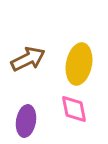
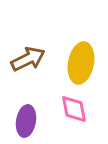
yellow ellipse: moved 2 px right, 1 px up
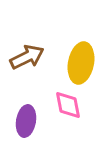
brown arrow: moved 1 px left, 2 px up
pink diamond: moved 6 px left, 4 px up
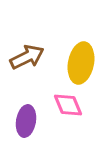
pink diamond: rotated 12 degrees counterclockwise
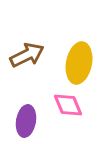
brown arrow: moved 2 px up
yellow ellipse: moved 2 px left
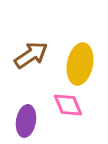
brown arrow: moved 4 px right; rotated 8 degrees counterclockwise
yellow ellipse: moved 1 px right, 1 px down
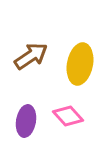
brown arrow: moved 1 px down
pink diamond: moved 11 px down; rotated 20 degrees counterclockwise
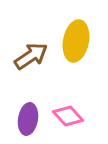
yellow ellipse: moved 4 px left, 23 px up
purple ellipse: moved 2 px right, 2 px up
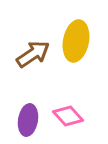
brown arrow: moved 2 px right, 2 px up
purple ellipse: moved 1 px down
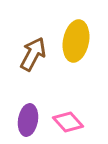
brown arrow: rotated 28 degrees counterclockwise
pink diamond: moved 6 px down
